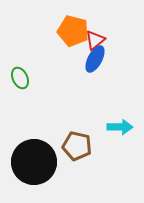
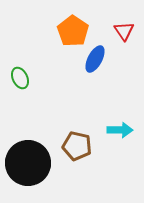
orange pentagon: rotated 20 degrees clockwise
red triangle: moved 29 px right, 9 px up; rotated 25 degrees counterclockwise
cyan arrow: moved 3 px down
black circle: moved 6 px left, 1 px down
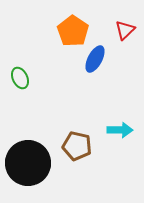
red triangle: moved 1 px right, 1 px up; rotated 20 degrees clockwise
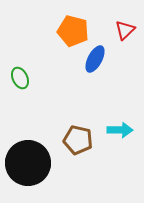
orange pentagon: rotated 20 degrees counterclockwise
brown pentagon: moved 1 px right, 6 px up
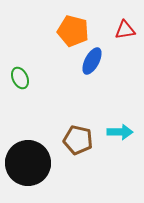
red triangle: rotated 35 degrees clockwise
blue ellipse: moved 3 px left, 2 px down
cyan arrow: moved 2 px down
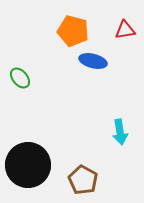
blue ellipse: moved 1 px right; rotated 76 degrees clockwise
green ellipse: rotated 15 degrees counterclockwise
cyan arrow: rotated 80 degrees clockwise
brown pentagon: moved 5 px right, 40 px down; rotated 16 degrees clockwise
black circle: moved 2 px down
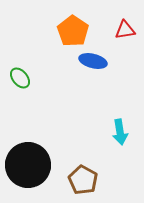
orange pentagon: rotated 20 degrees clockwise
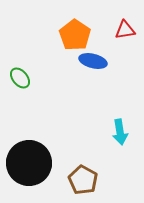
orange pentagon: moved 2 px right, 4 px down
black circle: moved 1 px right, 2 px up
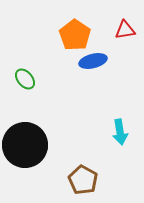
blue ellipse: rotated 28 degrees counterclockwise
green ellipse: moved 5 px right, 1 px down
black circle: moved 4 px left, 18 px up
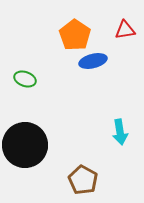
green ellipse: rotated 30 degrees counterclockwise
